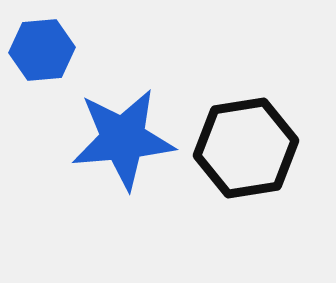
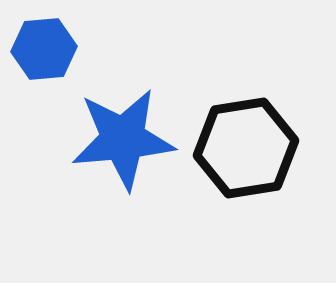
blue hexagon: moved 2 px right, 1 px up
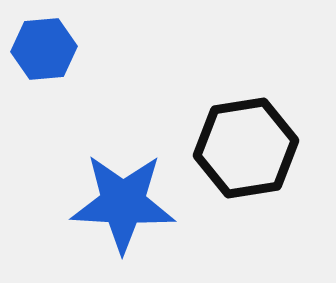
blue star: moved 64 px down; rotated 8 degrees clockwise
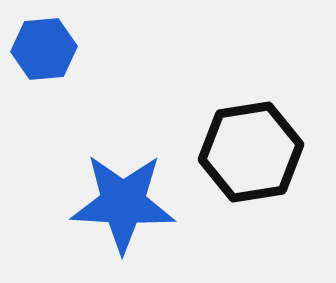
black hexagon: moved 5 px right, 4 px down
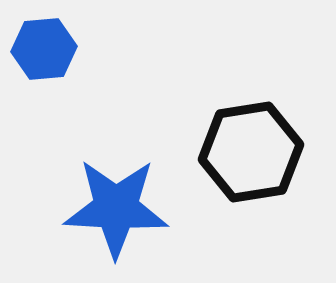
blue star: moved 7 px left, 5 px down
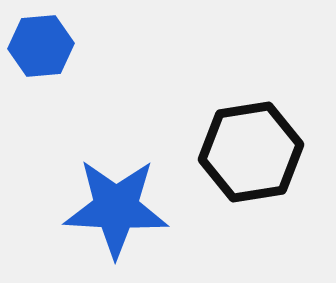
blue hexagon: moved 3 px left, 3 px up
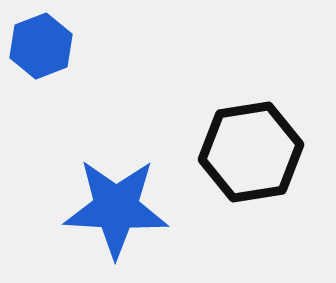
blue hexagon: rotated 16 degrees counterclockwise
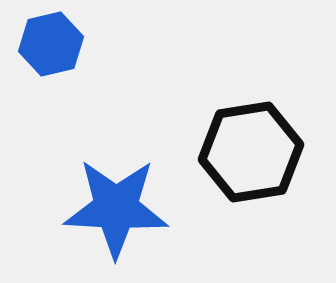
blue hexagon: moved 10 px right, 2 px up; rotated 8 degrees clockwise
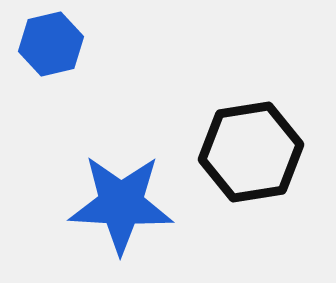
blue star: moved 5 px right, 4 px up
